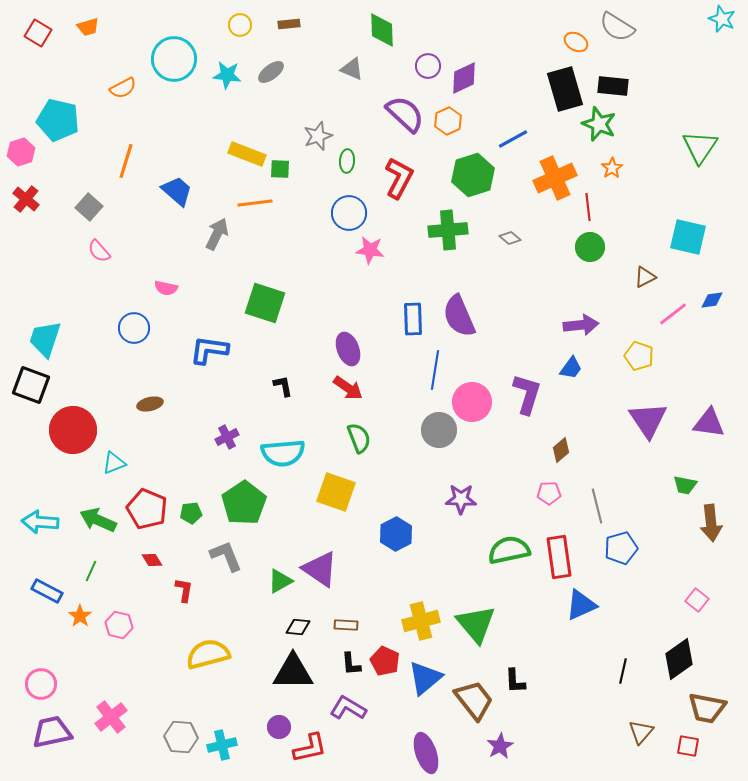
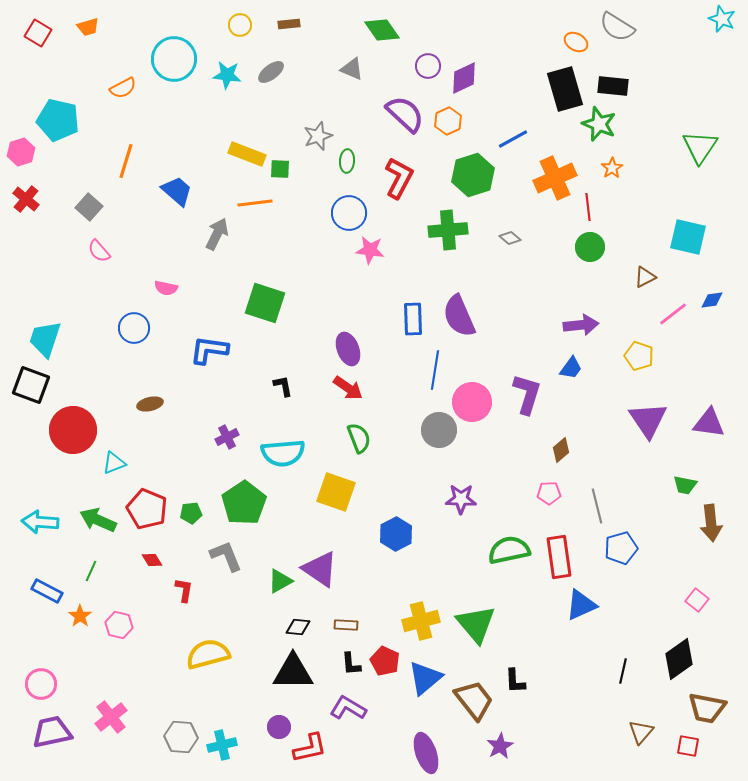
green diamond at (382, 30): rotated 33 degrees counterclockwise
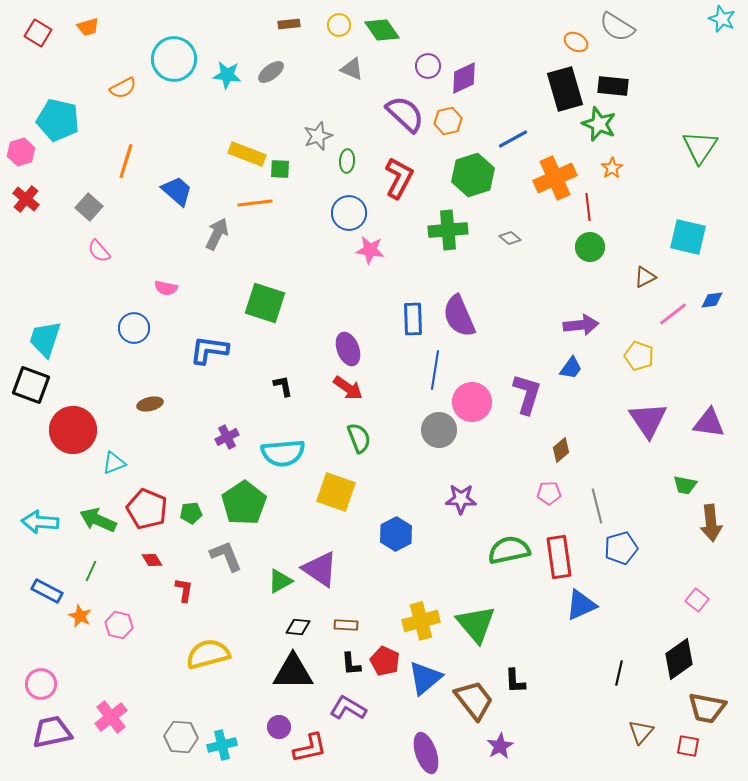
yellow circle at (240, 25): moved 99 px right
orange hexagon at (448, 121): rotated 12 degrees clockwise
orange star at (80, 616): rotated 10 degrees counterclockwise
black line at (623, 671): moved 4 px left, 2 px down
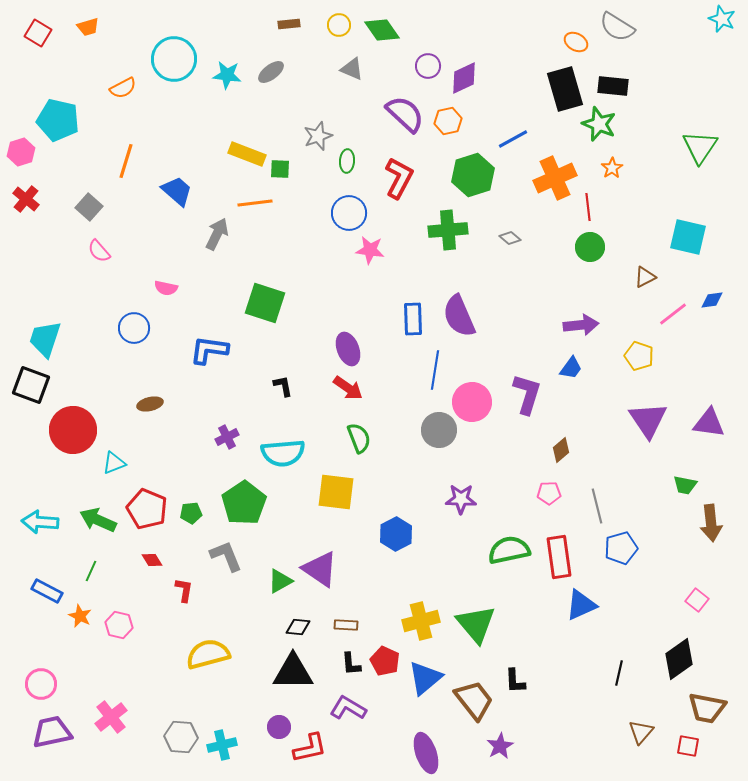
yellow square at (336, 492): rotated 12 degrees counterclockwise
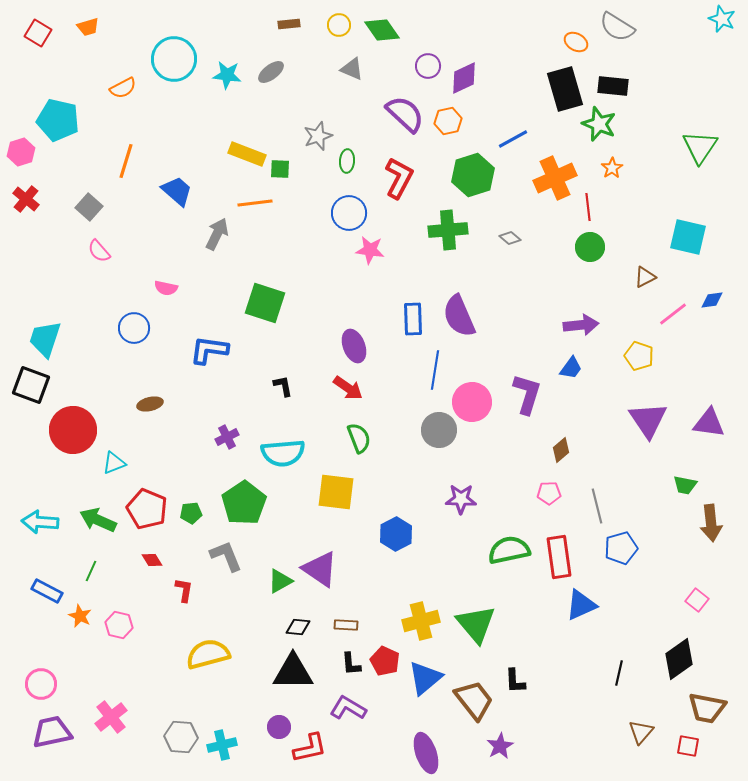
purple ellipse at (348, 349): moved 6 px right, 3 px up
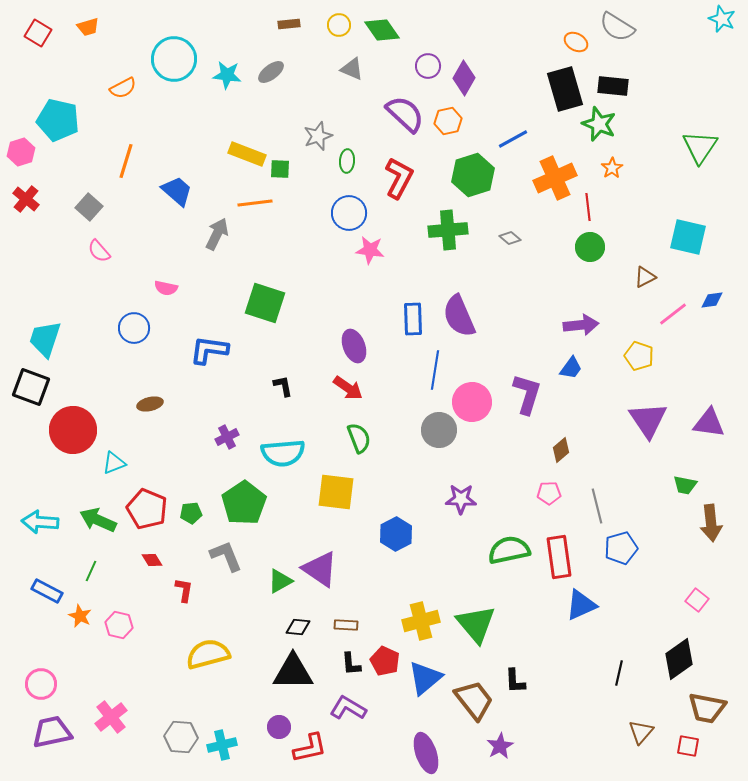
purple diamond at (464, 78): rotated 36 degrees counterclockwise
black square at (31, 385): moved 2 px down
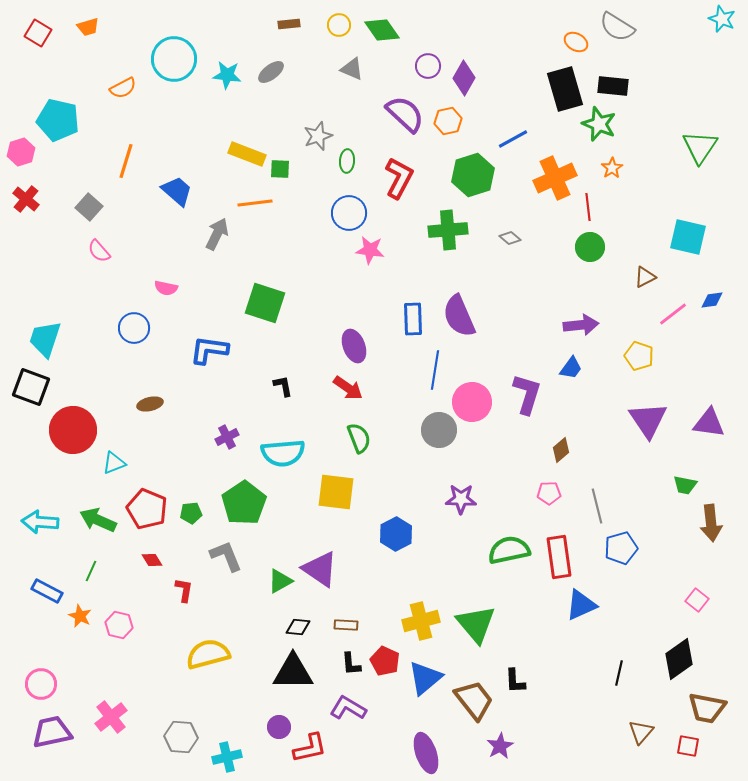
cyan cross at (222, 745): moved 5 px right, 12 px down
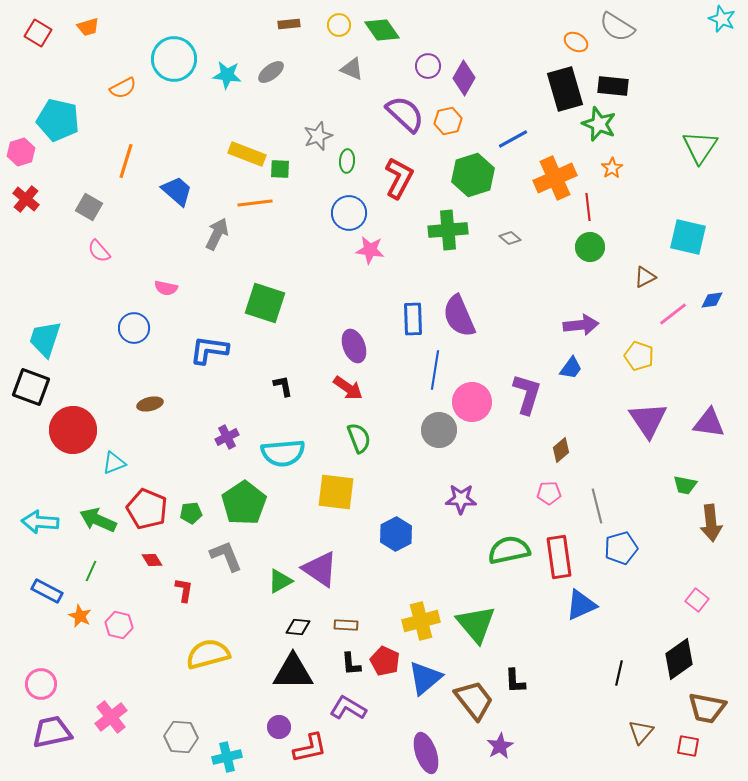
gray square at (89, 207): rotated 12 degrees counterclockwise
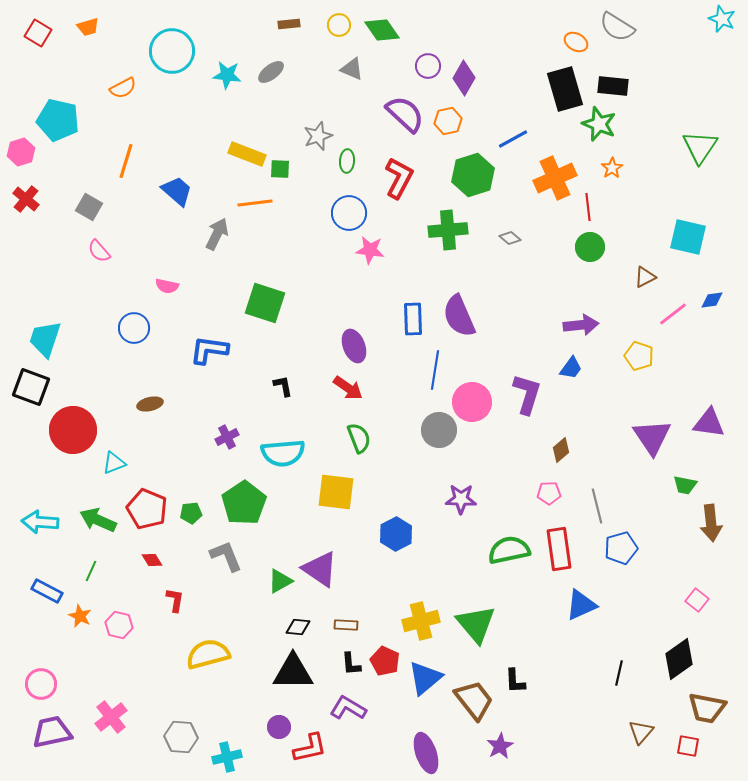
cyan circle at (174, 59): moved 2 px left, 8 px up
pink semicircle at (166, 288): moved 1 px right, 2 px up
purple triangle at (648, 420): moved 4 px right, 17 px down
red rectangle at (559, 557): moved 8 px up
red L-shape at (184, 590): moved 9 px left, 10 px down
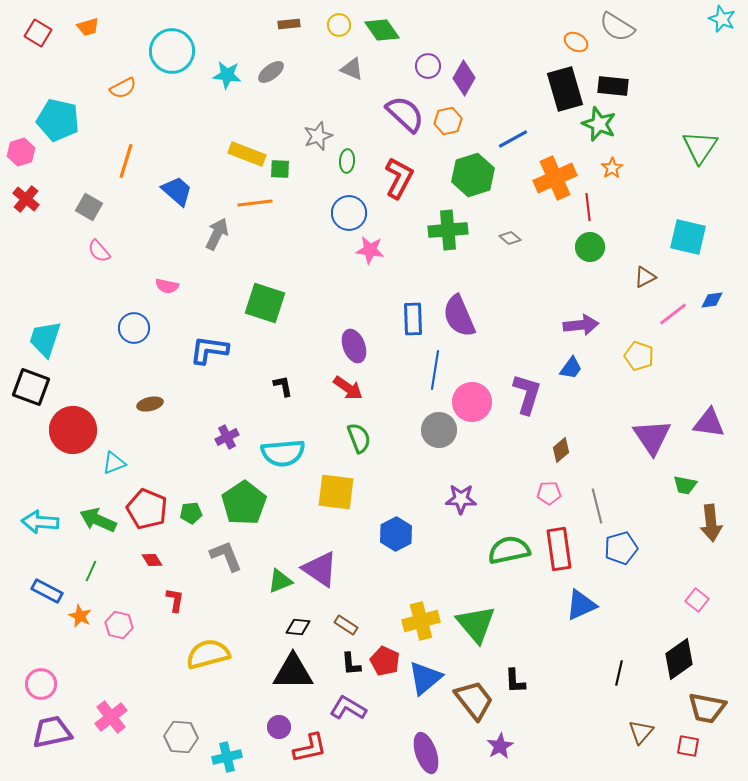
green triangle at (280, 581): rotated 8 degrees clockwise
brown rectangle at (346, 625): rotated 30 degrees clockwise
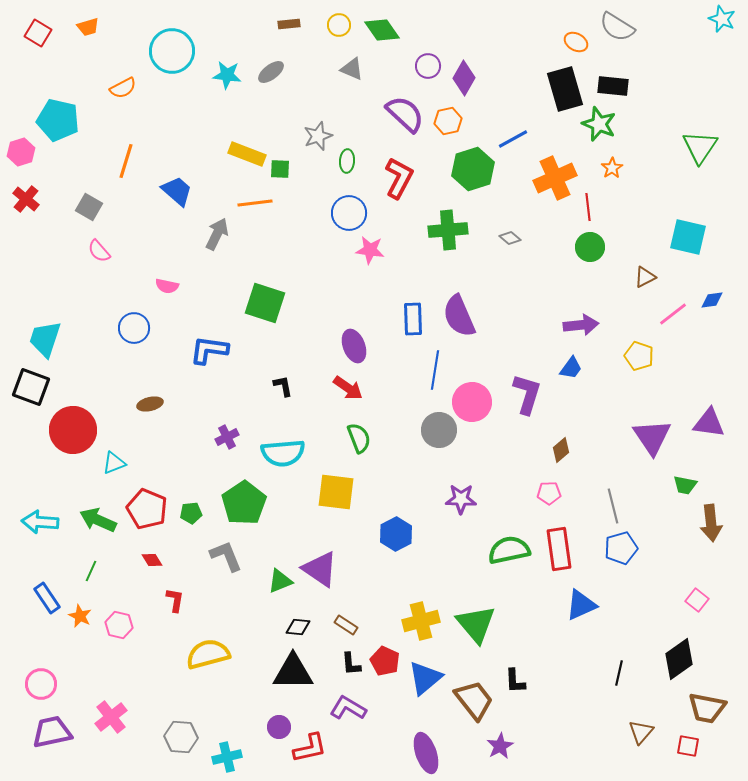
green hexagon at (473, 175): moved 6 px up
gray line at (597, 506): moved 16 px right
blue rectangle at (47, 591): moved 7 px down; rotated 28 degrees clockwise
